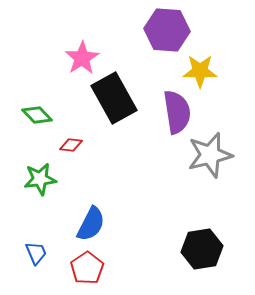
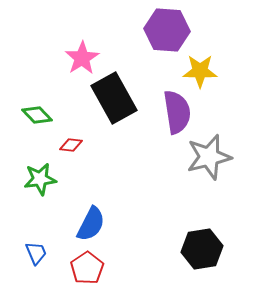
gray star: moved 1 px left, 2 px down
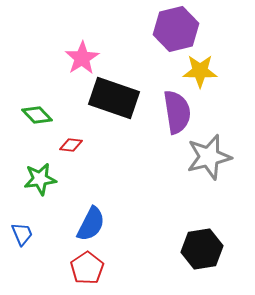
purple hexagon: moved 9 px right, 1 px up; rotated 18 degrees counterclockwise
black rectangle: rotated 42 degrees counterclockwise
blue trapezoid: moved 14 px left, 19 px up
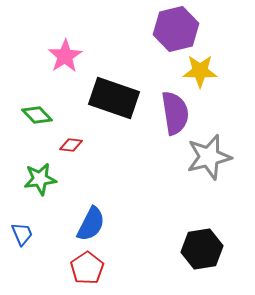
pink star: moved 17 px left, 2 px up
purple semicircle: moved 2 px left, 1 px down
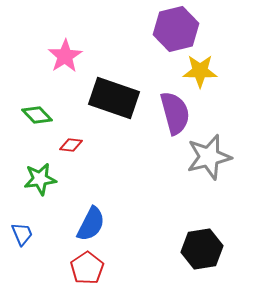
purple semicircle: rotated 6 degrees counterclockwise
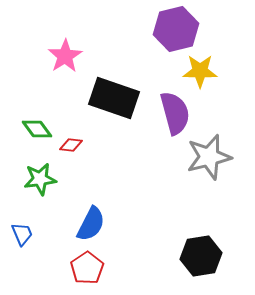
green diamond: moved 14 px down; rotated 8 degrees clockwise
black hexagon: moved 1 px left, 7 px down
